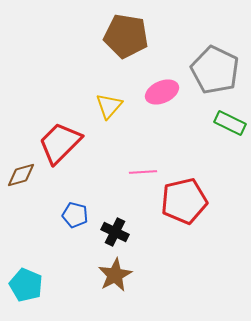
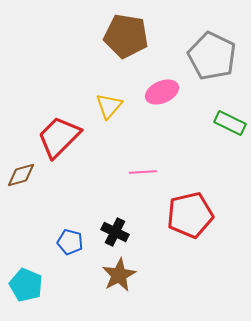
gray pentagon: moved 3 px left, 14 px up
red trapezoid: moved 1 px left, 6 px up
red pentagon: moved 6 px right, 14 px down
blue pentagon: moved 5 px left, 27 px down
brown star: moved 4 px right
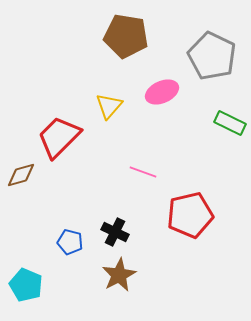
pink line: rotated 24 degrees clockwise
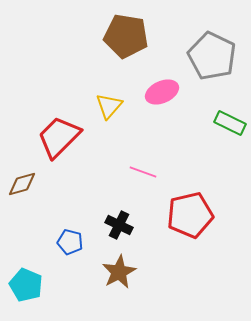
brown diamond: moved 1 px right, 9 px down
black cross: moved 4 px right, 7 px up
brown star: moved 3 px up
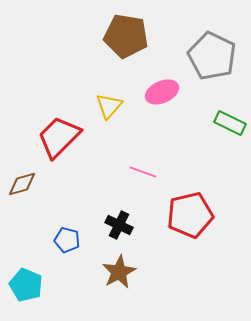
blue pentagon: moved 3 px left, 2 px up
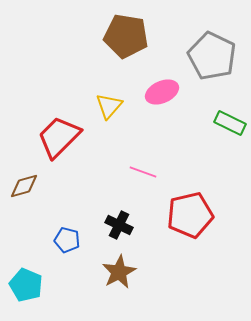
brown diamond: moved 2 px right, 2 px down
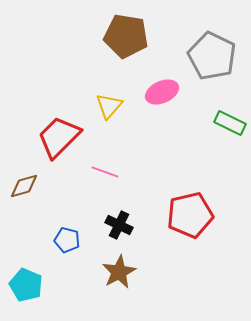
pink line: moved 38 px left
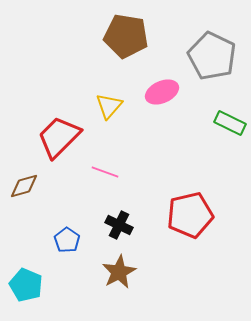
blue pentagon: rotated 20 degrees clockwise
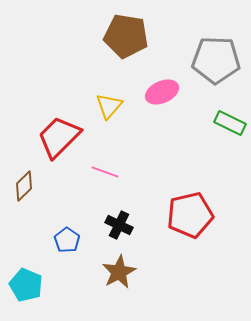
gray pentagon: moved 4 px right, 4 px down; rotated 24 degrees counterclockwise
brown diamond: rotated 28 degrees counterclockwise
